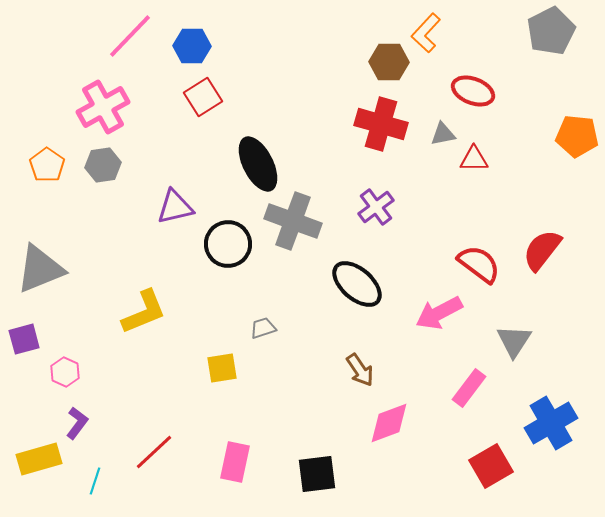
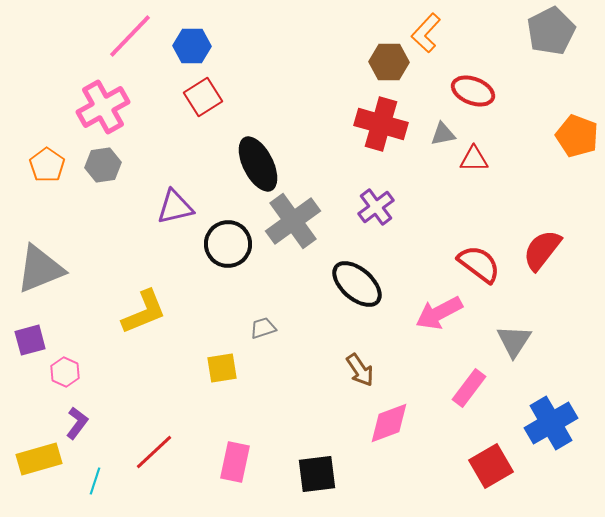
orange pentagon at (577, 136): rotated 15 degrees clockwise
gray cross at (293, 221): rotated 34 degrees clockwise
purple square at (24, 339): moved 6 px right, 1 px down
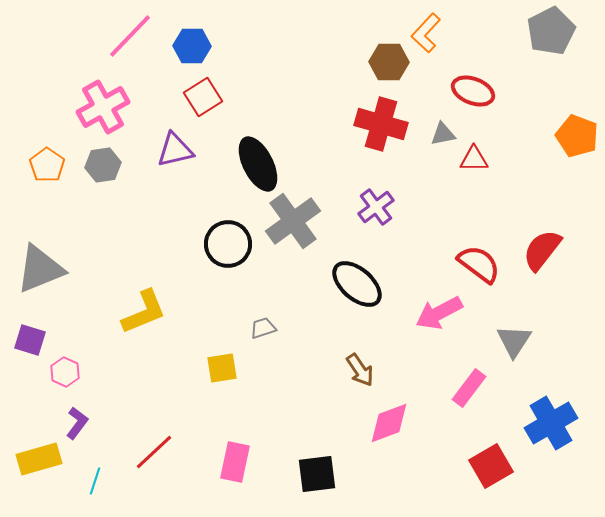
purple triangle at (175, 207): moved 57 px up
purple square at (30, 340): rotated 32 degrees clockwise
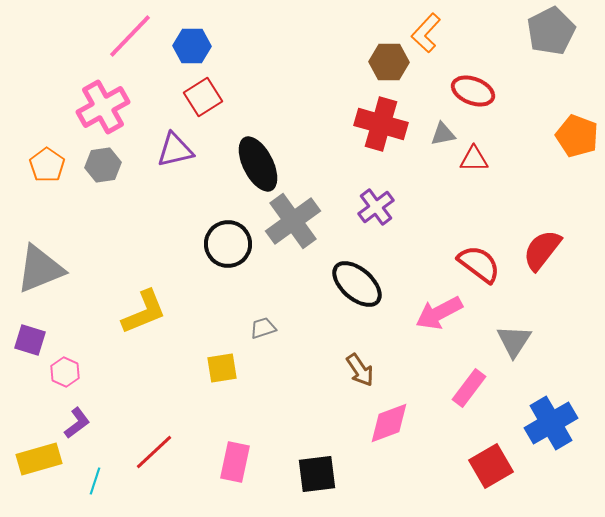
purple L-shape at (77, 423): rotated 16 degrees clockwise
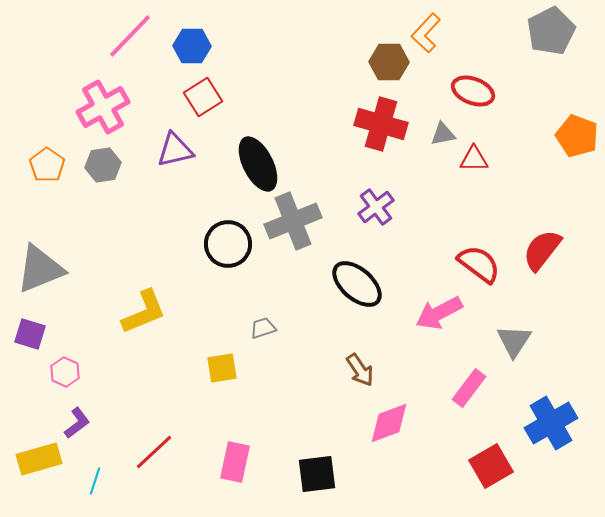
gray cross at (293, 221): rotated 14 degrees clockwise
purple square at (30, 340): moved 6 px up
